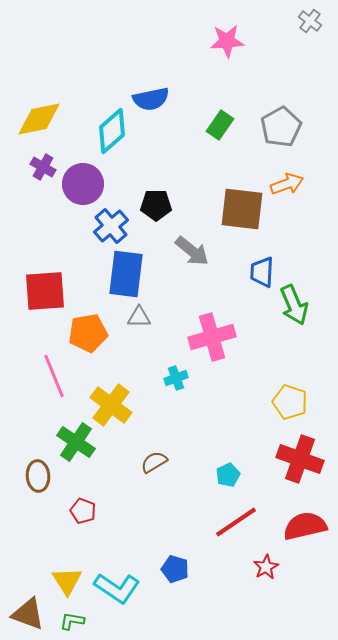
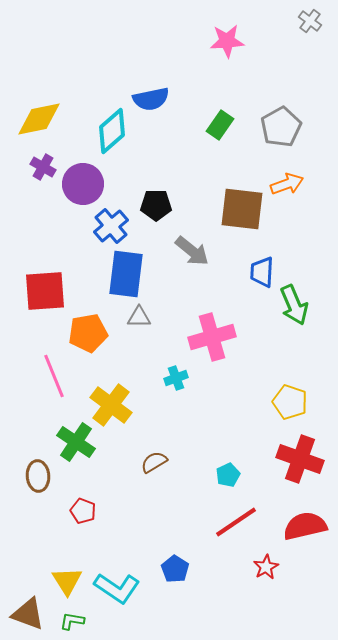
blue pentagon: rotated 16 degrees clockwise
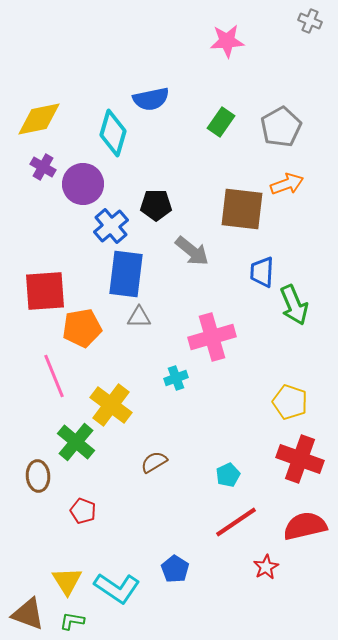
gray cross: rotated 15 degrees counterclockwise
green rectangle: moved 1 px right, 3 px up
cyan diamond: moved 1 px right, 2 px down; rotated 33 degrees counterclockwise
orange pentagon: moved 6 px left, 5 px up
green cross: rotated 6 degrees clockwise
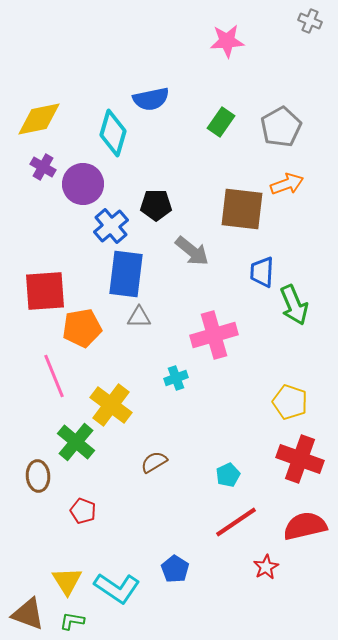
pink cross: moved 2 px right, 2 px up
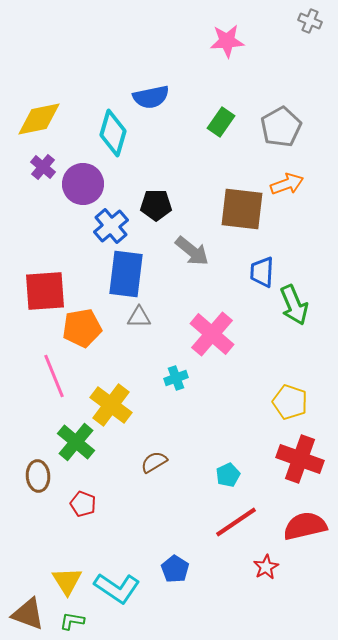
blue semicircle: moved 2 px up
purple cross: rotated 10 degrees clockwise
pink cross: moved 2 px left, 1 px up; rotated 33 degrees counterclockwise
red pentagon: moved 7 px up
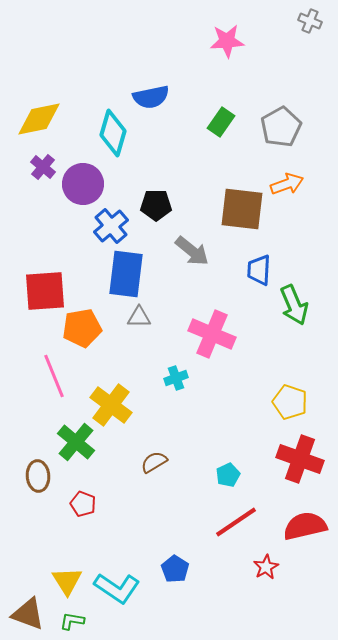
blue trapezoid: moved 3 px left, 2 px up
pink cross: rotated 18 degrees counterclockwise
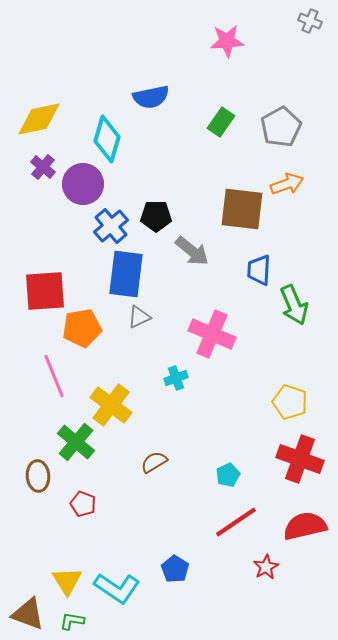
cyan diamond: moved 6 px left, 6 px down
black pentagon: moved 11 px down
gray triangle: rotated 25 degrees counterclockwise
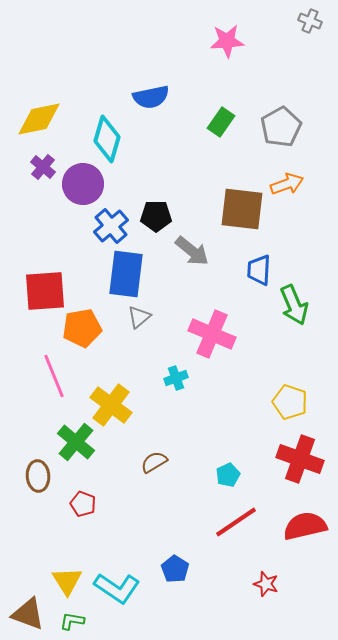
gray triangle: rotated 15 degrees counterclockwise
red star: moved 17 px down; rotated 25 degrees counterclockwise
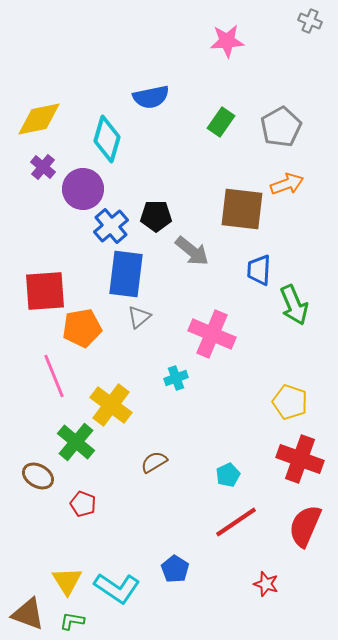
purple circle: moved 5 px down
brown ellipse: rotated 56 degrees counterclockwise
red semicircle: rotated 54 degrees counterclockwise
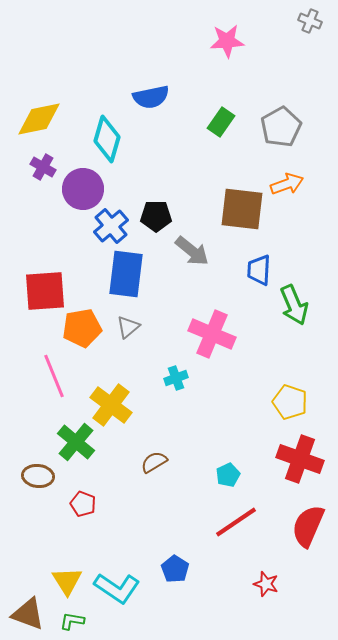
purple cross: rotated 10 degrees counterclockwise
gray triangle: moved 11 px left, 10 px down
brown ellipse: rotated 24 degrees counterclockwise
red semicircle: moved 3 px right
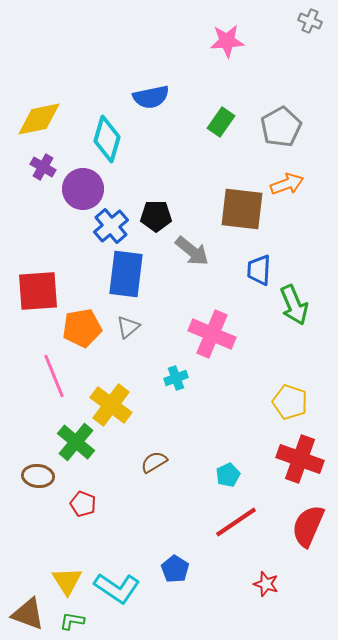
red square: moved 7 px left
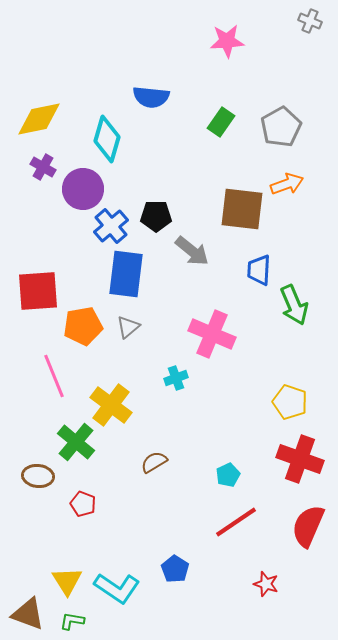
blue semicircle: rotated 18 degrees clockwise
orange pentagon: moved 1 px right, 2 px up
